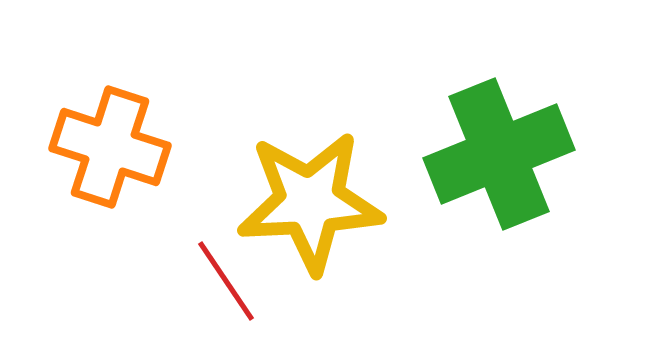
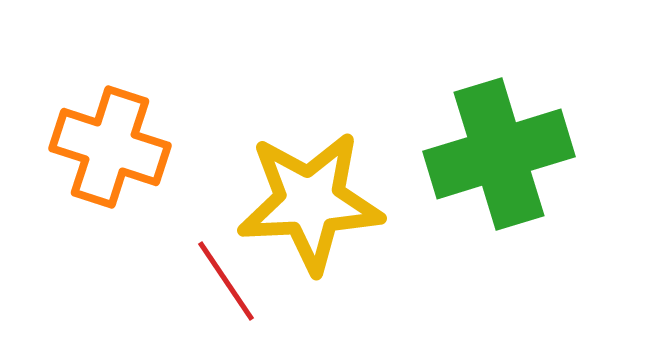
green cross: rotated 5 degrees clockwise
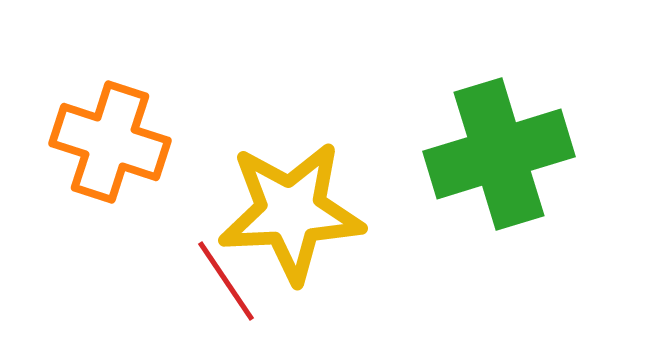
orange cross: moved 5 px up
yellow star: moved 19 px left, 10 px down
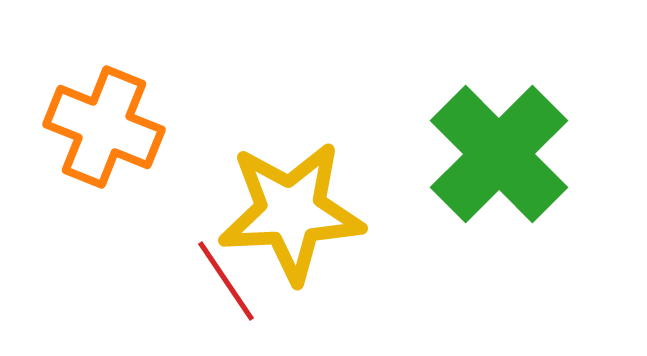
orange cross: moved 6 px left, 15 px up; rotated 4 degrees clockwise
green cross: rotated 28 degrees counterclockwise
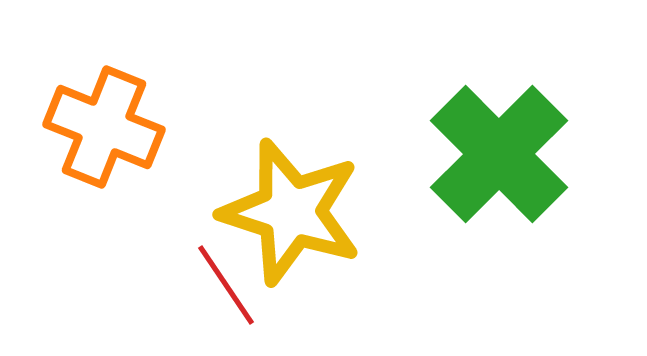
yellow star: rotated 21 degrees clockwise
red line: moved 4 px down
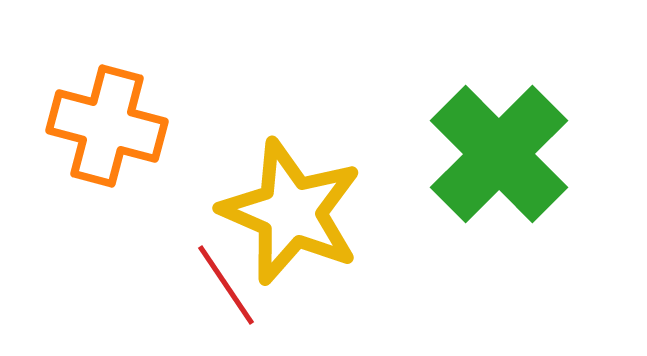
orange cross: moved 3 px right, 1 px up; rotated 7 degrees counterclockwise
yellow star: rotated 5 degrees clockwise
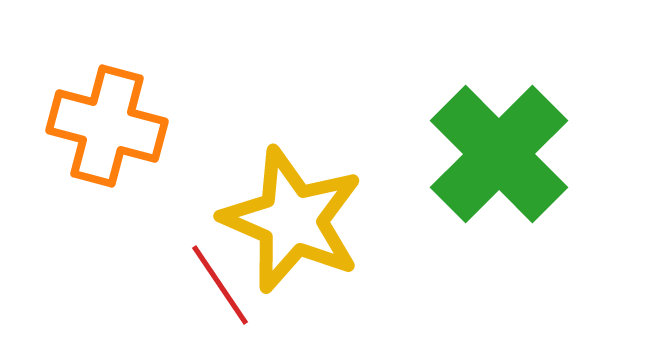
yellow star: moved 1 px right, 8 px down
red line: moved 6 px left
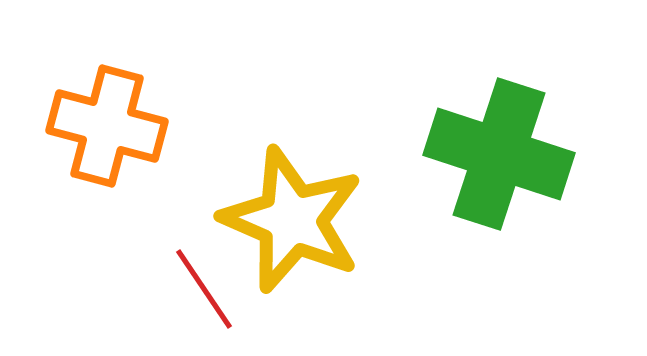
green cross: rotated 27 degrees counterclockwise
red line: moved 16 px left, 4 px down
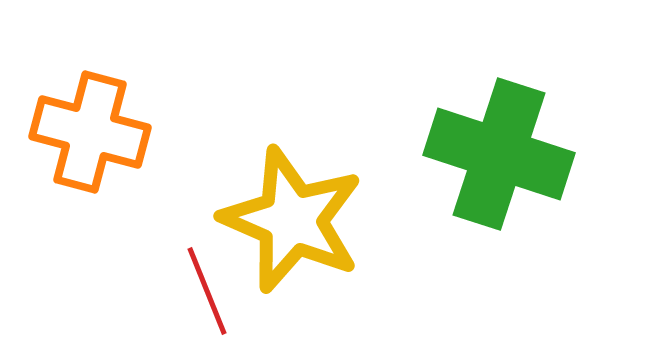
orange cross: moved 17 px left, 6 px down
red line: moved 3 px right, 2 px down; rotated 12 degrees clockwise
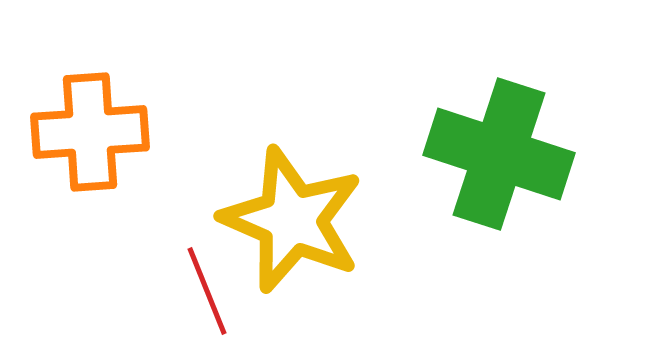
orange cross: rotated 19 degrees counterclockwise
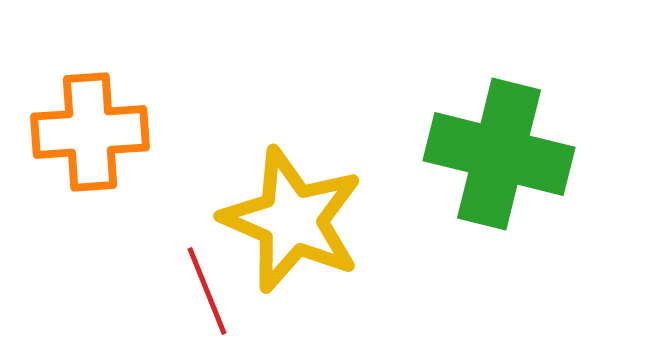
green cross: rotated 4 degrees counterclockwise
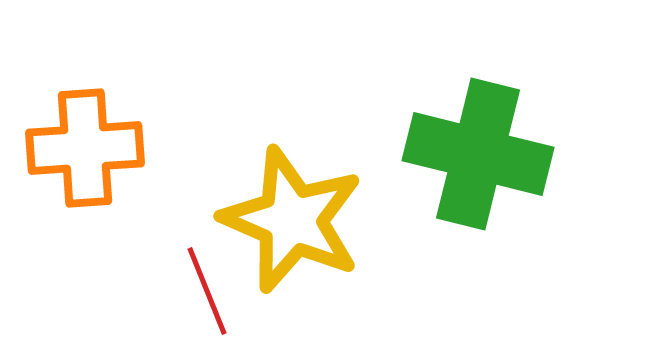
orange cross: moved 5 px left, 16 px down
green cross: moved 21 px left
